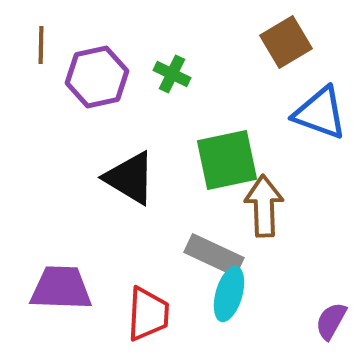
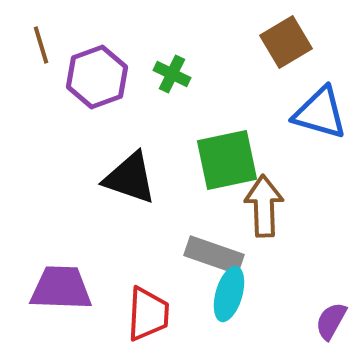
brown line: rotated 18 degrees counterclockwise
purple hexagon: rotated 8 degrees counterclockwise
blue triangle: rotated 4 degrees counterclockwise
black triangle: rotated 12 degrees counterclockwise
gray rectangle: rotated 6 degrees counterclockwise
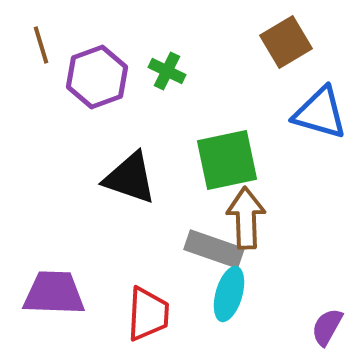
green cross: moved 5 px left, 3 px up
brown arrow: moved 18 px left, 12 px down
gray rectangle: moved 6 px up
purple trapezoid: moved 7 px left, 5 px down
purple semicircle: moved 4 px left, 6 px down
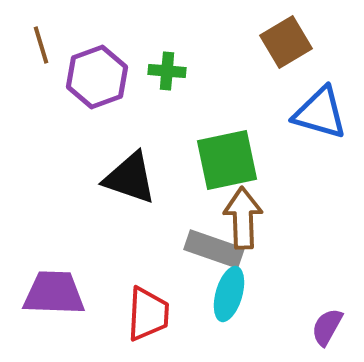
green cross: rotated 21 degrees counterclockwise
brown arrow: moved 3 px left
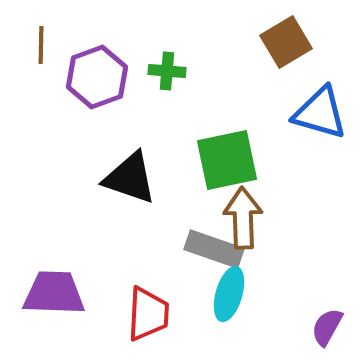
brown line: rotated 18 degrees clockwise
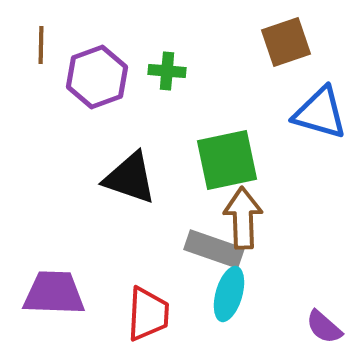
brown square: rotated 12 degrees clockwise
purple semicircle: moved 3 px left; rotated 78 degrees counterclockwise
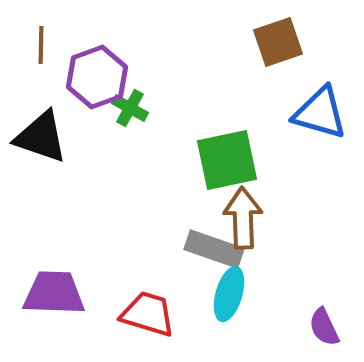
brown square: moved 8 px left
green cross: moved 37 px left, 37 px down; rotated 24 degrees clockwise
black triangle: moved 89 px left, 41 px up
red trapezoid: rotated 76 degrees counterclockwise
purple semicircle: rotated 24 degrees clockwise
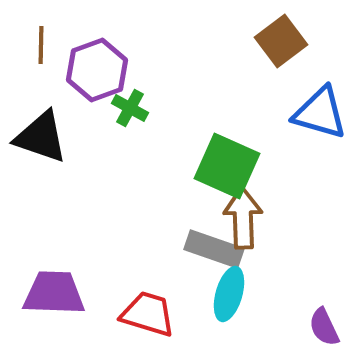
brown square: moved 3 px right, 1 px up; rotated 18 degrees counterclockwise
purple hexagon: moved 7 px up
green square: moved 6 px down; rotated 36 degrees clockwise
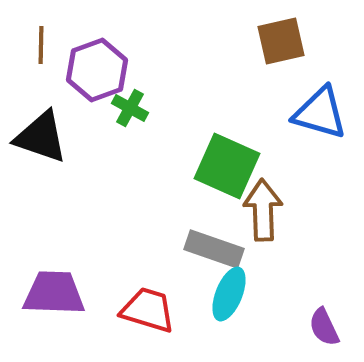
brown square: rotated 24 degrees clockwise
brown arrow: moved 20 px right, 8 px up
cyan ellipse: rotated 6 degrees clockwise
red trapezoid: moved 4 px up
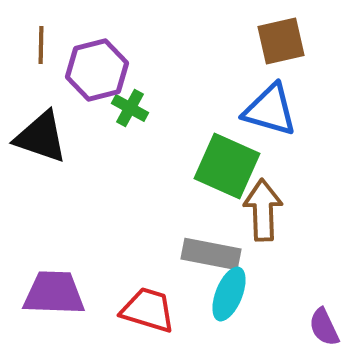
purple hexagon: rotated 6 degrees clockwise
blue triangle: moved 50 px left, 3 px up
gray rectangle: moved 3 px left, 5 px down; rotated 8 degrees counterclockwise
